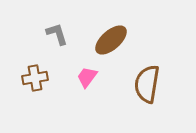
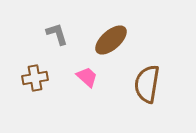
pink trapezoid: rotated 95 degrees clockwise
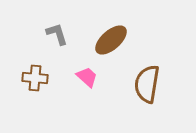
brown cross: rotated 15 degrees clockwise
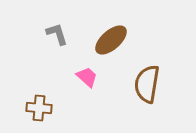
brown cross: moved 4 px right, 30 px down
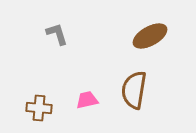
brown ellipse: moved 39 px right, 4 px up; rotated 12 degrees clockwise
pink trapezoid: moved 23 px down; rotated 55 degrees counterclockwise
brown semicircle: moved 13 px left, 6 px down
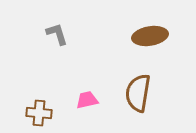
brown ellipse: rotated 20 degrees clockwise
brown semicircle: moved 4 px right, 3 px down
brown cross: moved 5 px down
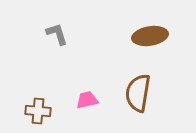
brown cross: moved 1 px left, 2 px up
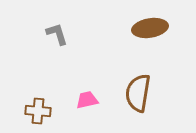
brown ellipse: moved 8 px up
